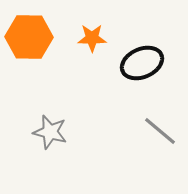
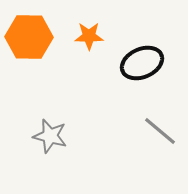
orange star: moved 3 px left, 2 px up
gray star: moved 4 px down
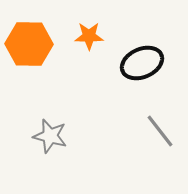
orange hexagon: moved 7 px down
gray line: rotated 12 degrees clockwise
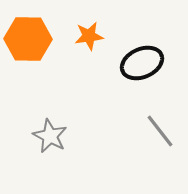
orange star: rotated 8 degrees counterclockwise
orange hexagon: moved 1 px left, 5 px up
gray star: rotated 12 degrees clockwise
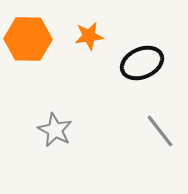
gray star: moved 5 px right, 6 px up
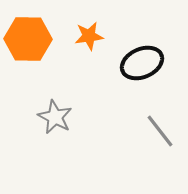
gray star: moved 13 px up
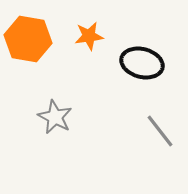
orange hexagon: rotated 9 degrees clockwise
black ellipse: rotated 39 degrees clockwise
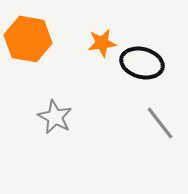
orange star: moved 13 px right, 7 px down
gray line: moved 8 px up
